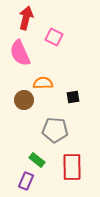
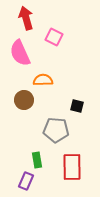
red arrow: rotated 30 degrees counterclockwise
orange semicircle: moved 3 px up
black square: moved 4 px right, 9 px down; rotated 24 degrees clockwise
gray pentagon: moved 1 px right
green rectangle: rotated 42 degrees clockwise
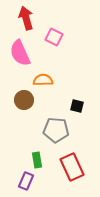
red rectangle: rotated 24 degrees counterclockwise
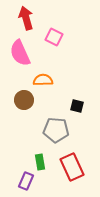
green rectangle: moved 3 px right, 2 px down
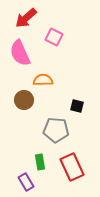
red arrow: rotated 115 degrees counterclockwise
purple rectangle: moved 1 px down; rotated 54 degrees counterclockwise
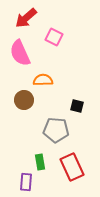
purple rectangle: rotated 36 degrees clockwise
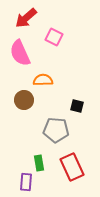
green rectangle: moved 1 px left, 1 px down
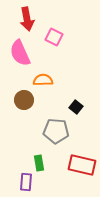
red arrow: moved 1 px right, 1 px down; rotated 60 degrees counterclockwise
black square: moved 1 px left, 1 px down; rotated 24 degrees clockwise
gray pentagon: moved 1 px down
red rectangle: moved 10 px right, 2 px up; rotated 52 degrees counterclockwise
